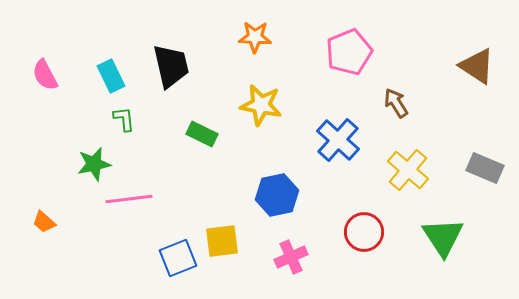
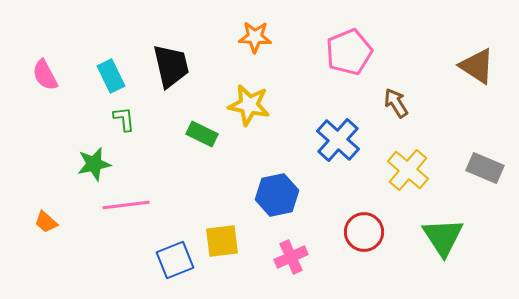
yellow star: moved 12 px left
pink line: moved 3 px left, 6 px down
orange trapezoid: moved 2 px right
blue square: moved 3 px left, 2 px down
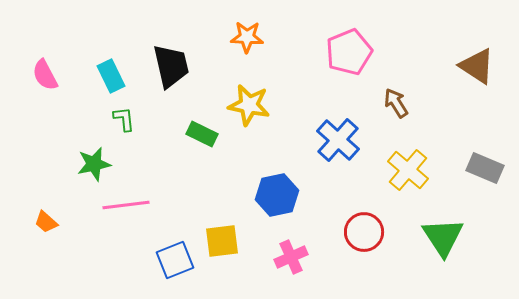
orange star: moved 8 px left
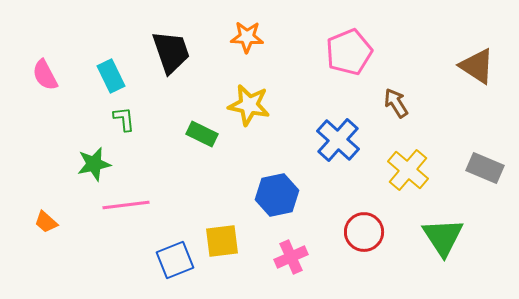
black trapezoid: moved 14 px up; rotated 6 degrees counterclockwise
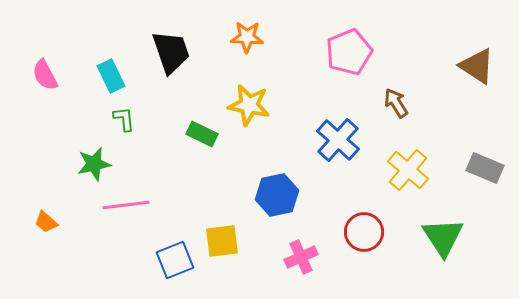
pink cross: moved 10 px right
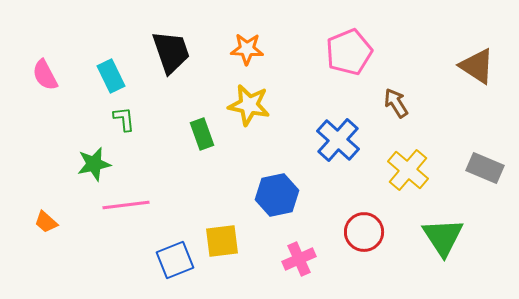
orange star: moved 12 px down
green rectangle: rotated 44 degrees clockwise
pink cross: moved 2 px left, 2 px down
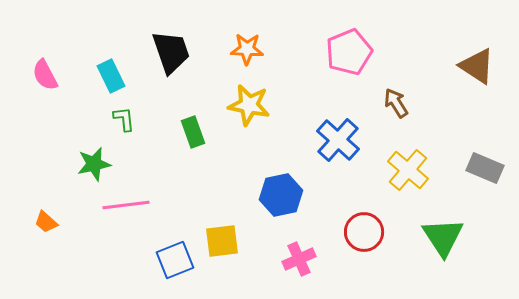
green rectangle: moved 9 px left, 2 px up
blue hexagon: moved 4 px right
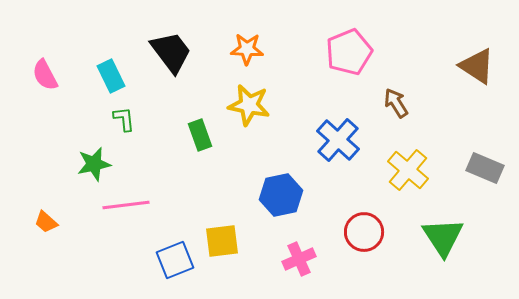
black trapezoid: rotated 18 degrees counterclockwise
green rectangle: moved 7 px right, 3 px down
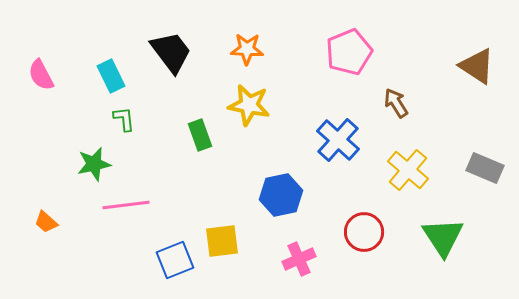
pink semicircle: moved 4 px left
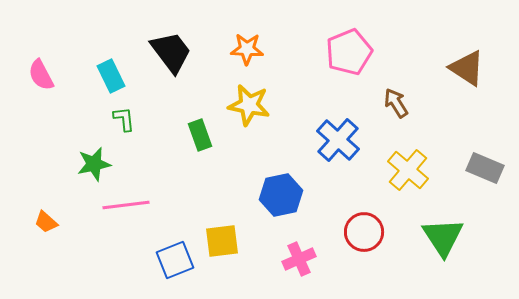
brown triangle: moved 10 px left, 2 px down
